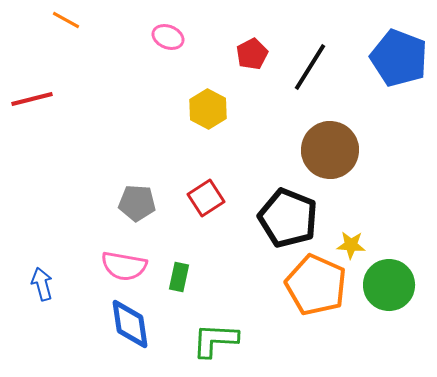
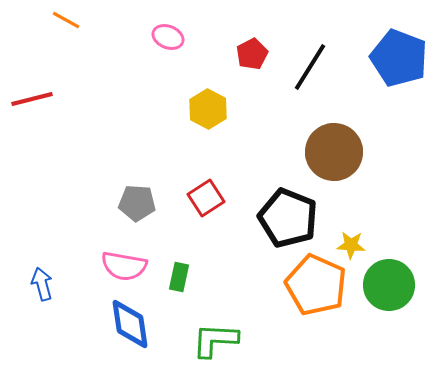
brown circle: moved 4 px right, 2 px down
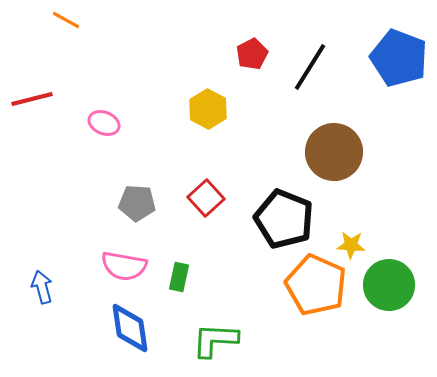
pink ellipse: moved 64 px left, 86 px down
red square: rotated 9 degrees counterclockwise
black pentagon: moved 4 px left, 1 px down
blue arrow: moved 3 px down
blue diamond: moved 4 px down
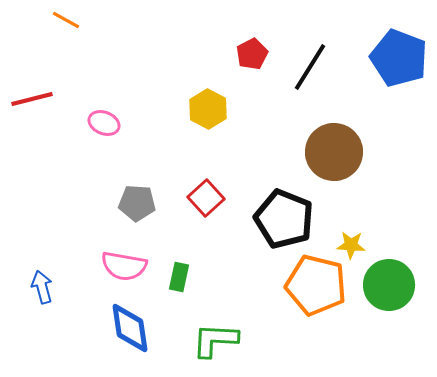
orange pentagon: rotated 10 degrees counterclockwise
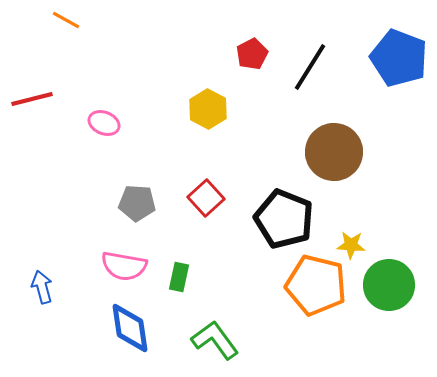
green L-shape: rotated 51 degrees clockwise
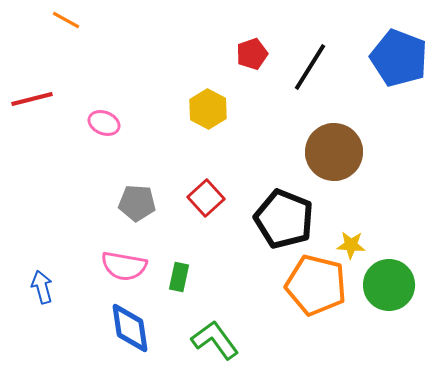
red pentagon: rotated 8 degrees clockwise
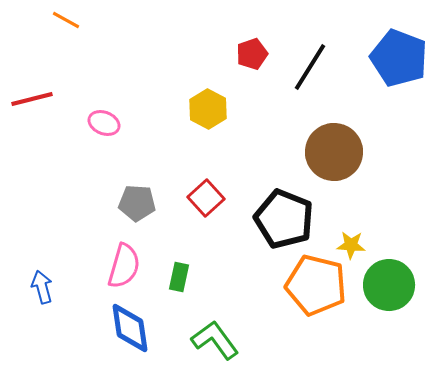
pink semicircle: rotated 84 degrees counterclockwise
